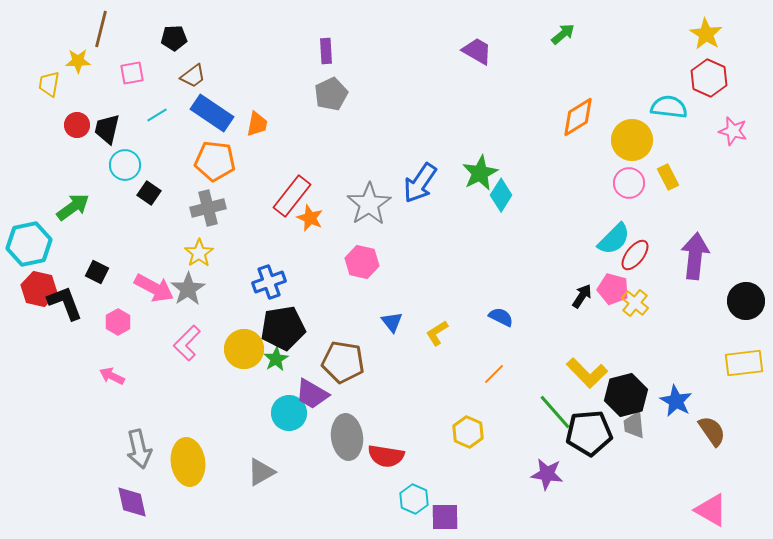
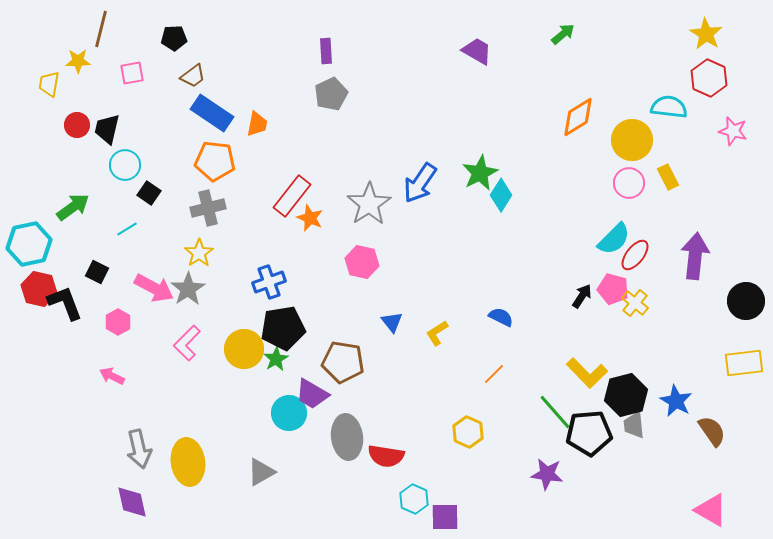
cyan line at (157, 115): moved 30 px left, 114 px down
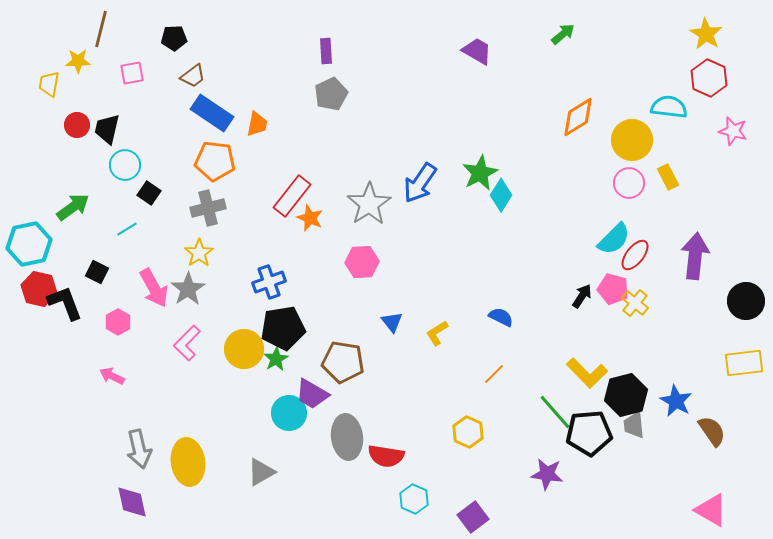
pink hexagon at (362, 262): rotated 16 degrees counterclockwise
pink arrow at (154, 288): rotated 33 degrees clockwise
purple square at (445, 517): moved 28 px right; rotated 36 degrees counterclockwise
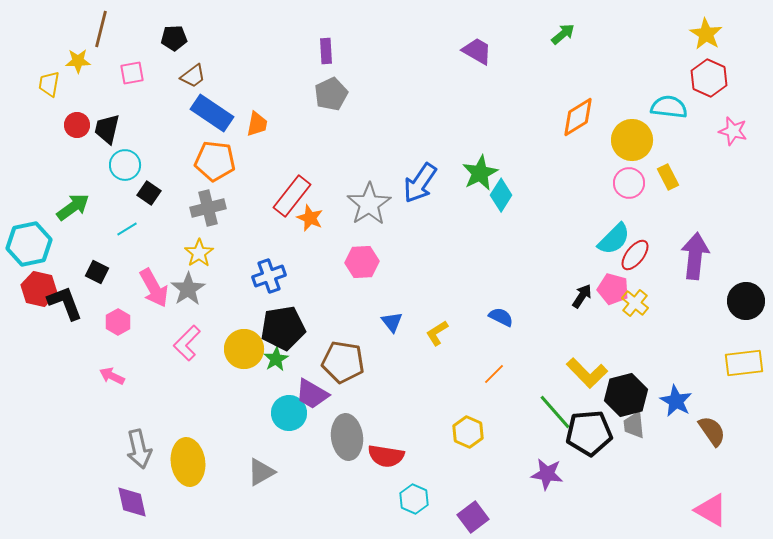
blue cross at (269, 282): moved 6 px up
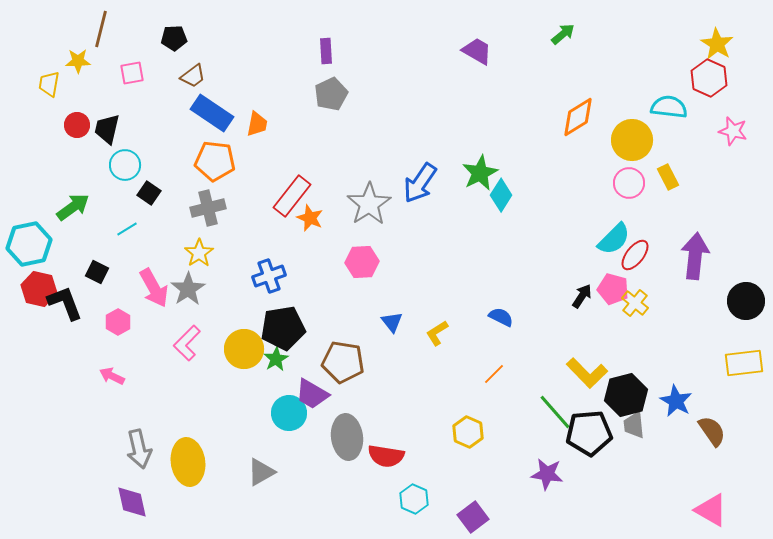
yellow star at (706, 34): moved 11 px right, 10 px down
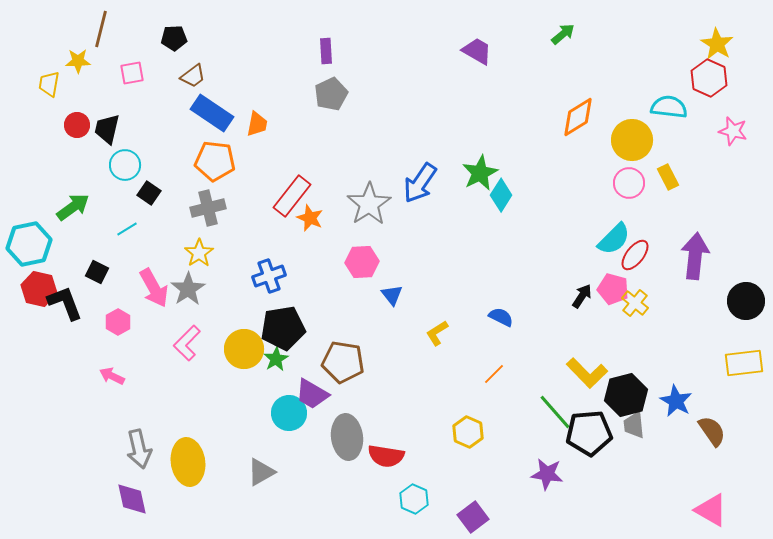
blue triangle at (392, 322): moved 27 px up
purple diamond at (132, 502): moved 3 px up
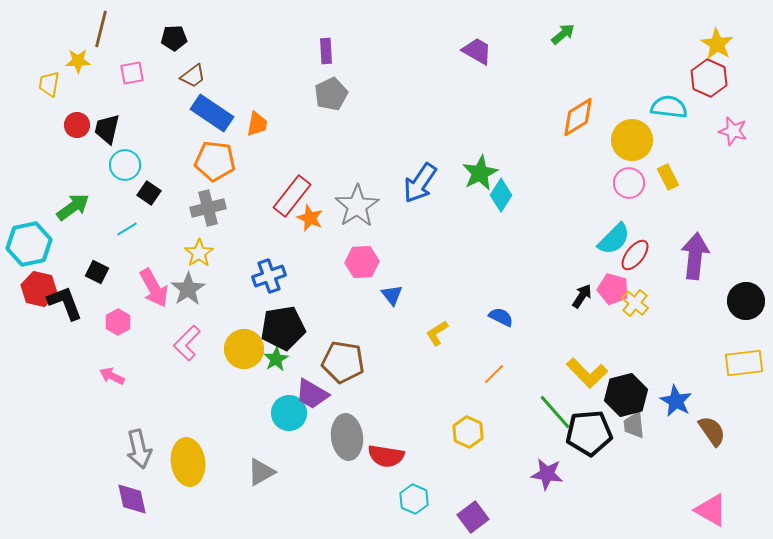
gray star at (369, 204): moved 12 px left, 2 px down
